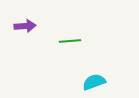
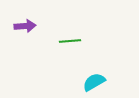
cyan semicircle: rotated 10 degrees counterclockwise
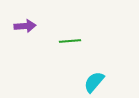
cyan semicircle: rotated 20 degrees counterclockwise
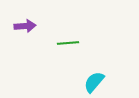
green line: moved 2 px left, 2 px down
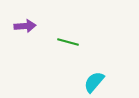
green line: moved 1 px up; rotated 20 degrees clockwise
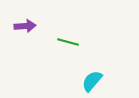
cyan semicircle: moved 2 px left, 1 px up
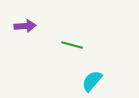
green line: moved 4 px right, 3 px down
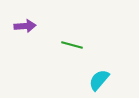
cyan semicircle: moved 7 px right, 1 px up
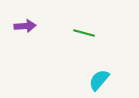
green line: moved 12 px right, 12 px up
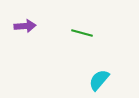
green line: moved 2 px left
